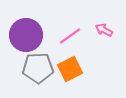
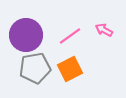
gray pentagon: moved 3 px left; rotated 8 degrees counterclockwise
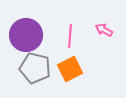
pink line: rotated 50 degrees counterclockwise
gray pentagon: rotated 24 degrees clockwise
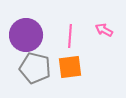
orange square: moved 2 px up; rotated 20 degrees clockwise
